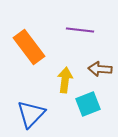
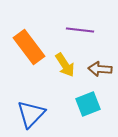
yellow arrow: moved 15 px up; rotated 140 degrees clockwise
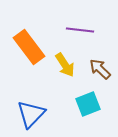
brown arrow: rotated 40 degrees clockwise
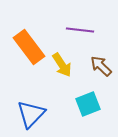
yellow arrow: moved 3 px left
brown arrow: moved 1 px right, 3 px up
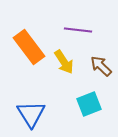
purple line: moved 2 px left
yellow arrow: moved 2 px right, 3 px up
cyan square: moved 1 px right
blue triangle: rotated 16 degrees counterclockwise
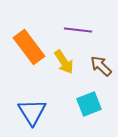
blue triangle: moved 1 px right, 2 px up
